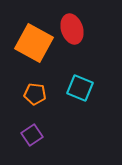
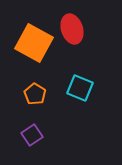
orange pentagon: rotated 25 degrees clockwise
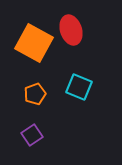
red ellipse: moved 1 px left, 1 px down
cyan square: moved 1 px left, 1 px up
orange pentagon: rotated 20 degrees clockwise
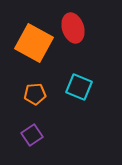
red ellipse: moved 2 px right, 2 px up
orange pentagon: rotated 15 degrees clockwise
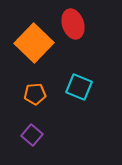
red ellipse: moved 4 px up
orange square: rotated 15 degrees clockwise
purple square: rotated 15 degrees counterclockwise
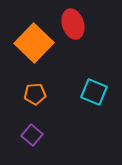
cyan square: moved 15 px right, 5 px down
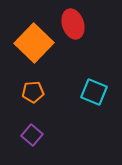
orange pentagon: moved 2 px left, 2 px up
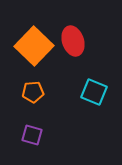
red ellipse: moved 17 px down
orange square: moved 3 px down
purple square: rotated 25 degrees counterclockwise
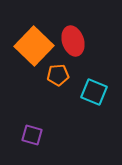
orange pentagon: moved 25 px right, 17 px up
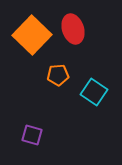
red ellipse: moved 12 px up
orange square: moved 2 px left, 11 px up
cyan square: rotated 12 degrees clockwise
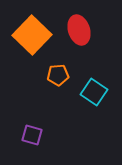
red ellipse: moved 6 px right, 1 px down
